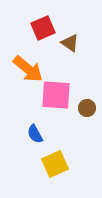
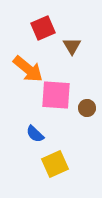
brown triangle: moved 2 px right, 3 px down; rotated 24 degrees clockwise
blue semicircle: rotated 18 degrees counterclockwise
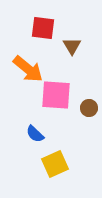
red square: rotated 30 degrees clockwise
brown circle: moved 2 px right
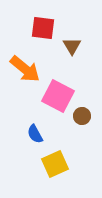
orange arrow: moved 3 px left
pink square: moved 2 px right, 1 px down; rotated 24 degrees clockwise
brown circle: moved 7 px left, 8 px down
blue semicircle: rotated 18 degrees clockwise
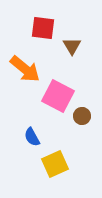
blue semicircle: moved 3 px left, 3 px down
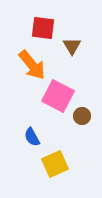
orange arrow: moved 7 px right, 4 px up; rotated 12 degrees clockwise
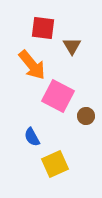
brown circle: moved 4 px right
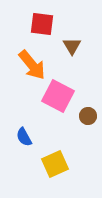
red square: moved 1 px left, 4 px up
brown circle: moved 2 px right
blue semicircle: moved 8 px left
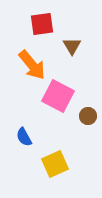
red square: rotated 15 degrees counterclockwise
